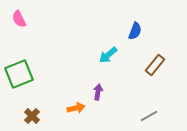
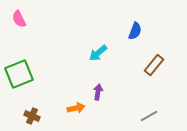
cyan arrow: moved 10 px left, 2 px up
brown rectangle: moved 1 px left
brown cross: rotated 21 degrees counterclockwise
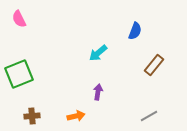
orange arrow: moved 8 px down
brown cross: rotated 28 degrees counterclockwise
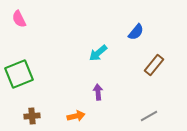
blue semicircle: moved 1 px right, 1 px down; rotated 18 degrees clockwise
purple arrow: rotated 14 degrees counterclockwise
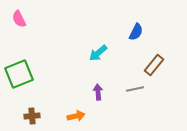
blue semicircle: rotated 12 degrees counterclockwise
gray line: moved 14 px left, 27 px up; rotated 18 degrees clockwise
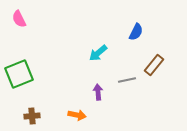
gray line: moved 8 px left, 9 px up
orange arrow: moved 1 px right, 1 px up; rotated 24 degrees clockwise
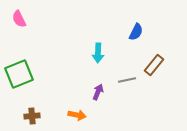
cyan arrow: rotated 48 degrees counterclockwise
purple arrow: rotated 28 degrees clockwise
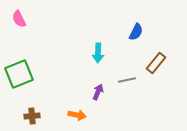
brown rectangle: moved 2 px right, 2 px up
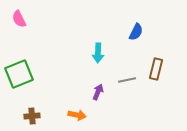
brown rectangle: moved 6 px down; rotated 25 degrees counterclockwise
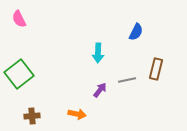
green square: rotated 16 degrees counterclockwise
purple arrow: moved 2 px right, 2 px up; rotated 14 degrees clockwise
orange arrow: moved 1 px up
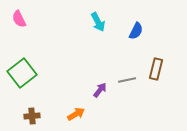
blue semicircle: moved 1 px up
cyan arrow: moved 31 px up; rotated 30 degrees counterclockwise
green square: moved 3 px right, 1 px up
orange arrow: moved 1 px left; rotated 42 degrees counterclockwise
